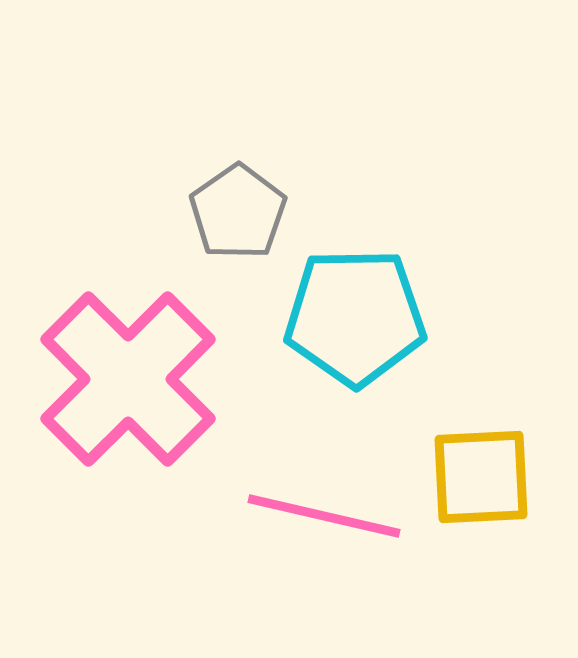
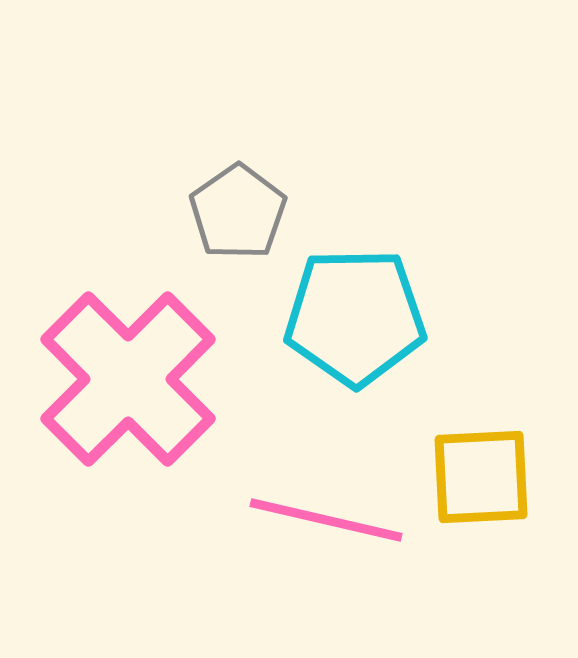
pink line: moved 2 px right, 4 px down
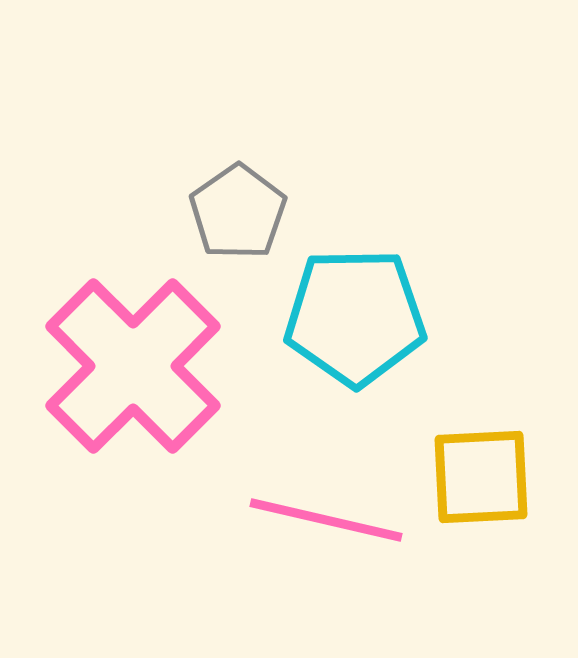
pink cross: moved 5 px right, 13 px up
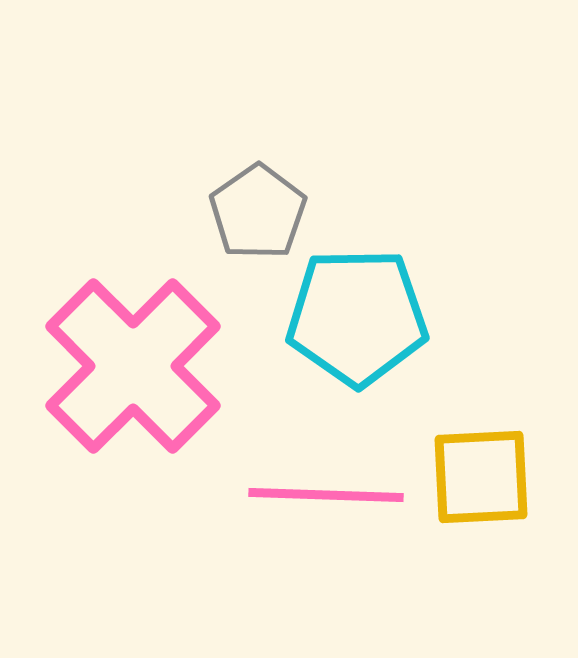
gray pentagon: moved 20 px right
cyan pentagon: moved 2 px right
pink line: moved 25 px up; rotated 11 degrees counterclockwise
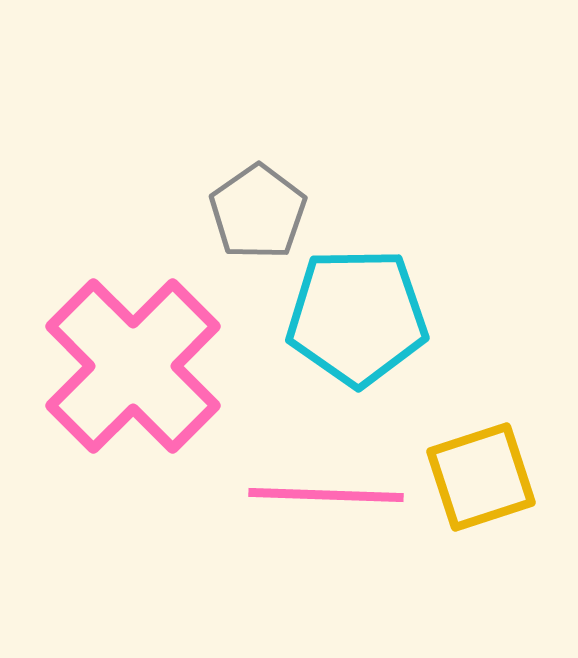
yellow square: rotated 15 degrees counterclockwise
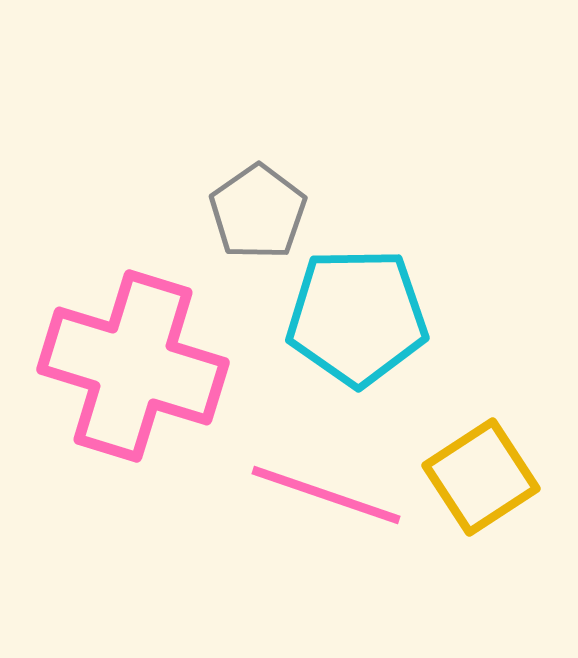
pink cross: rotated 28 degrees counterclockwise
yellow square: rotated 15 degrees counterclockwise
pink line: rotated 17 degrees clockwise
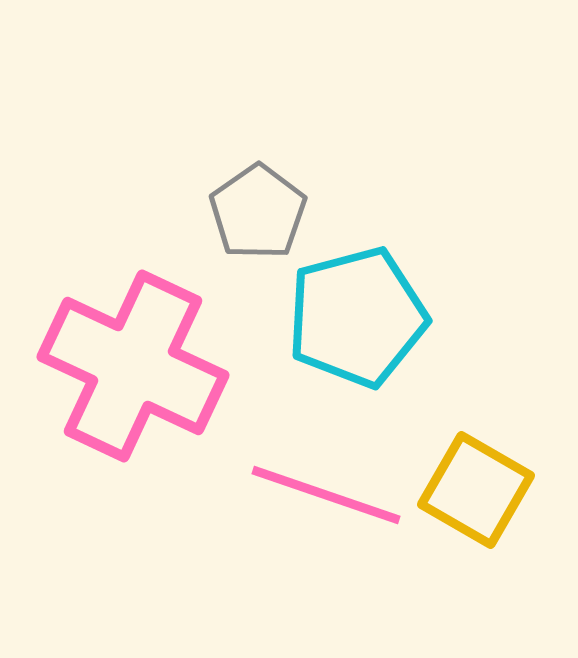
cyan pentagon: rotated 14 degrees counterclockwise
pink cross: rotated 8 degrees clockwise
yellow square: moved 5 px left, 13 px down; rotated 27 degrees counterclockwise
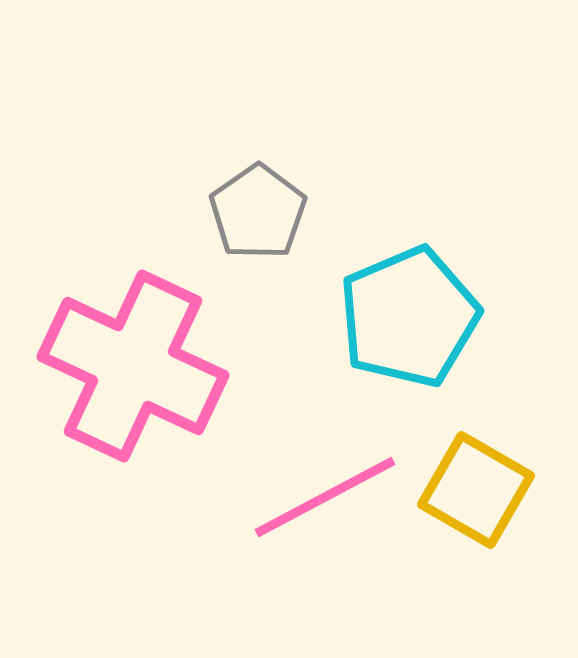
cyan pentagon: moved 52 px right; rotated 8 degrees counterclockwise
pink line: moved 1 px left, 2 px down; rotated 47 degrees counterclockwise
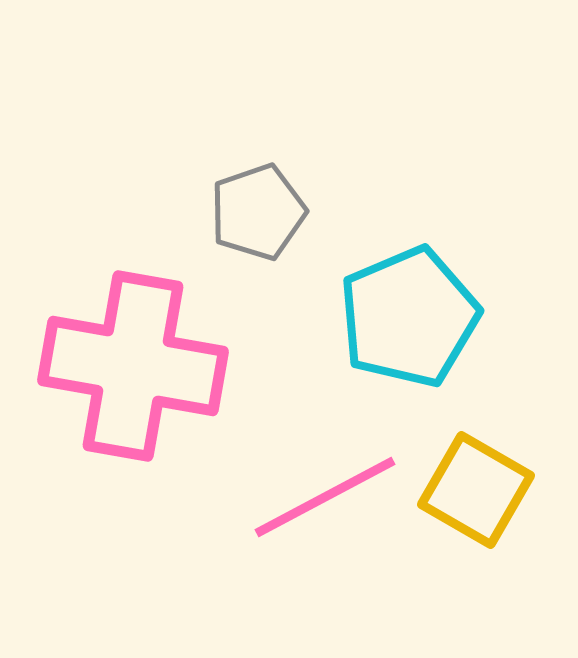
gray pentagon: rotated 16 degrees clockwise
pink cross: rotated 15 degrees counterclockwise
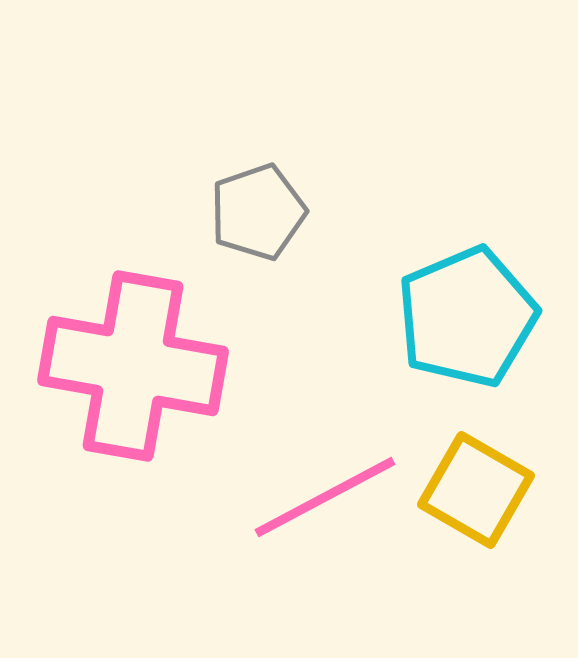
cyan pentagon: moved 58 px right
